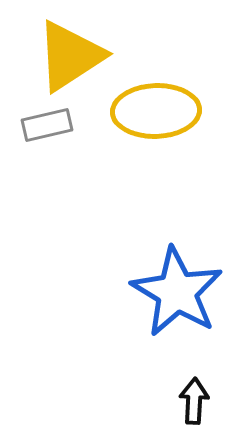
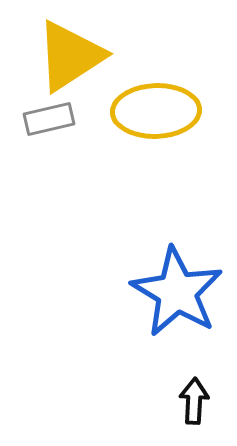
gray rectangle: moved 2 px right, 6 px up
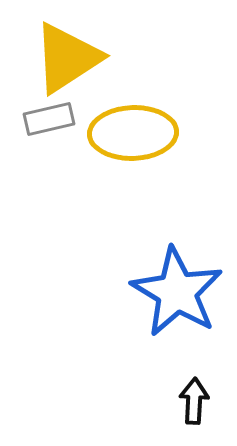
yellow triangle: moved 3 px left, 2 px down
yellow ellipse: moved 23 px left, 22 px down
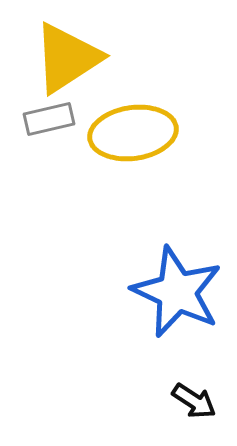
yellow ellipse: rotated 6 degrees counterclockwise
blue star: rotated 6 degrees counterclockwise
black arrow: rotated 120 degrees clockwise
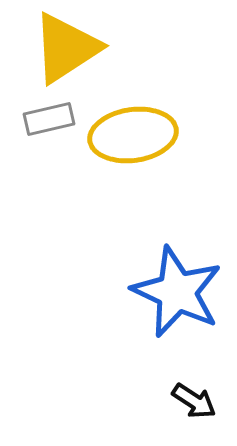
yellow triangle: moved 1 px left, 10 px up
yellow ellipse: moved 2 px down
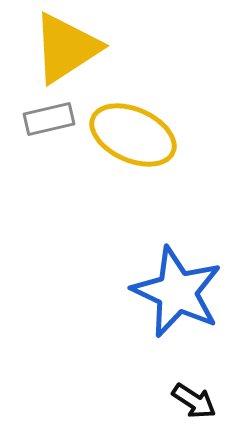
yellow ellipse: rotated 32 degrees clockwise
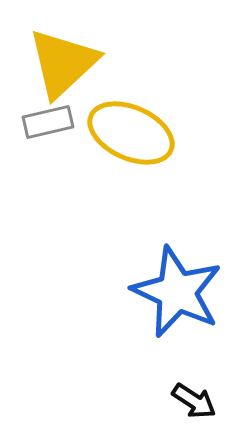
yellow triangle: moved 3 px left, 15 px down; rotated 10 degrees counterclockwise
gray rectangle: moved 1 px left, 3 px down
yellow ellipse: moved 2 px left, 2 px up
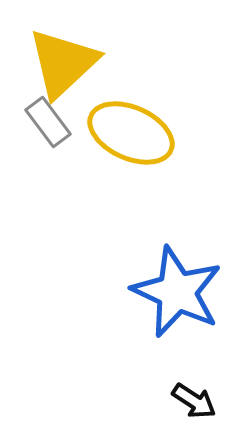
gray rectangle: rotated 66 degrees clockwise
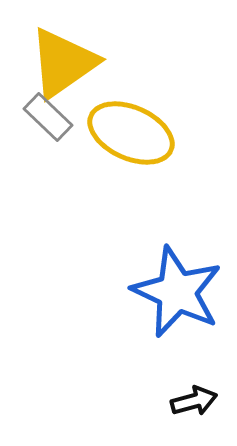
yellow triangle: rotated 8 degrees clockwise
gray rectangle: moved 5 px up; rotated 9 degrees counterclockwise
black arrow: rotated 48 degrees counterclockwise
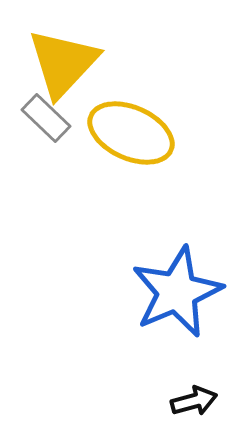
yellow triangle: rotated 12 degrees counterclockwise
gray rectangle: moved 2 px left, 1 px down
blue star: rotated 24 degrees clockwise
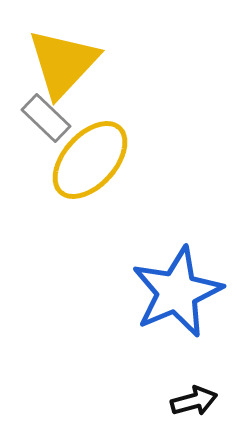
yellow ellipse: moved 41 px left, 27 px down; rotated 72 degrees counterclockwise
